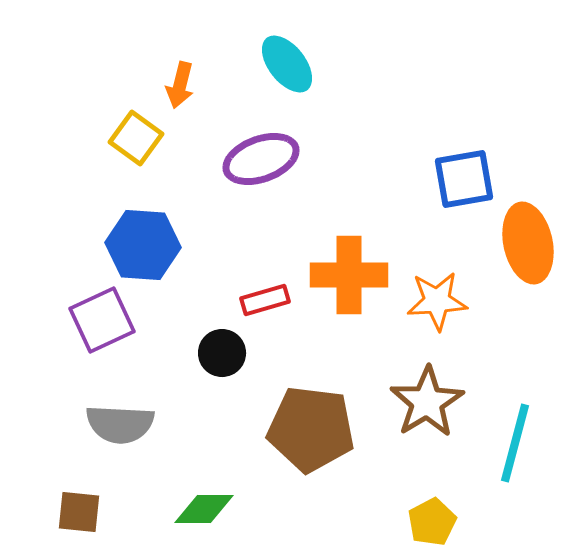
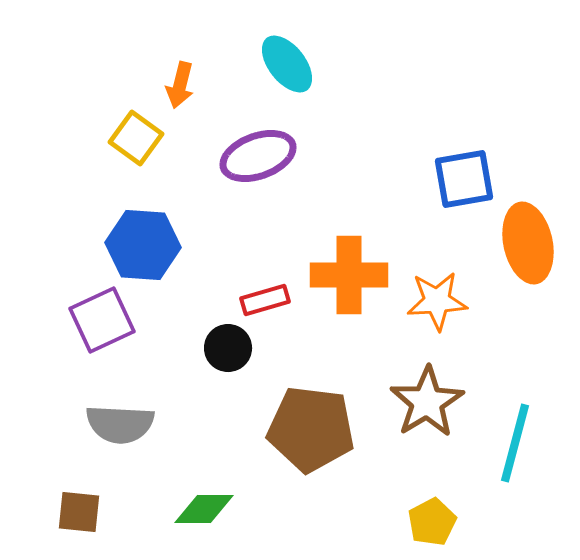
purple ellipse: moved 3 px left, 3 px up
black circle: moved 6 px right, 5 px up
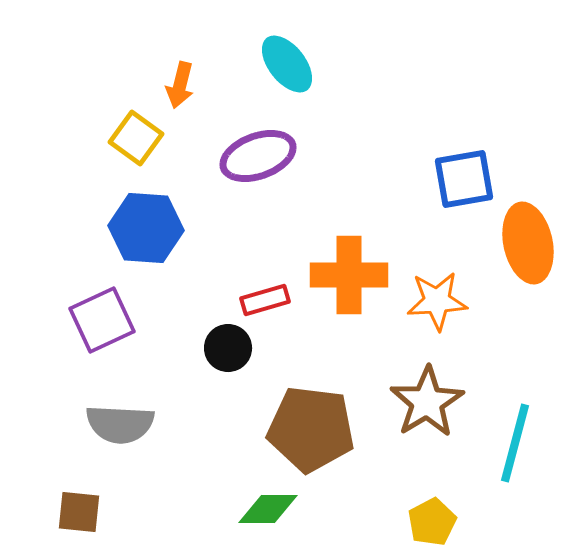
blue hexagon: moved 3 px right, 17 px up
green diamond: moved 64 px right
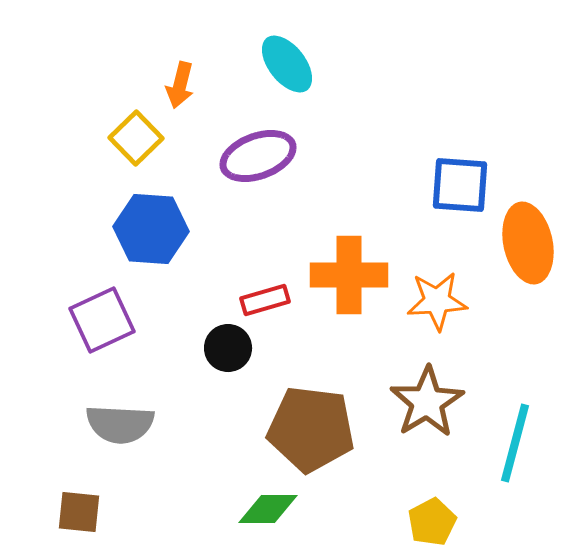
yellow square: rotated 10 degrees clockwise
blue square: moved 4 px left, 6 px down; rotated 14 degrees clockwise
blue hexagon: moved 5 px right, 1 px down
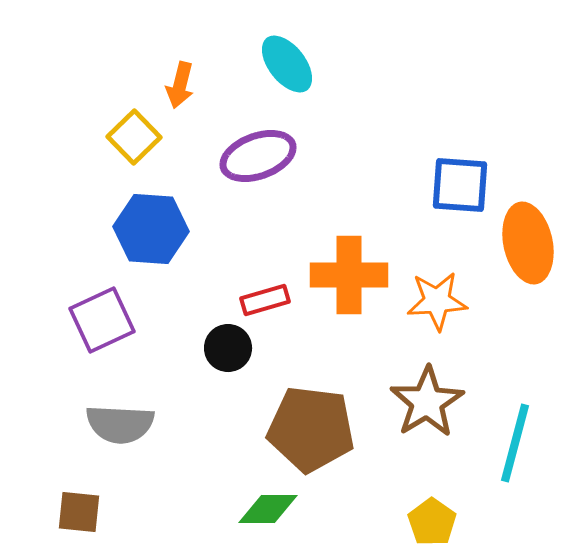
yellow square: moved 2 px left, 1 px up
yellow pentagon: rotated 9 degrees counterclockwise
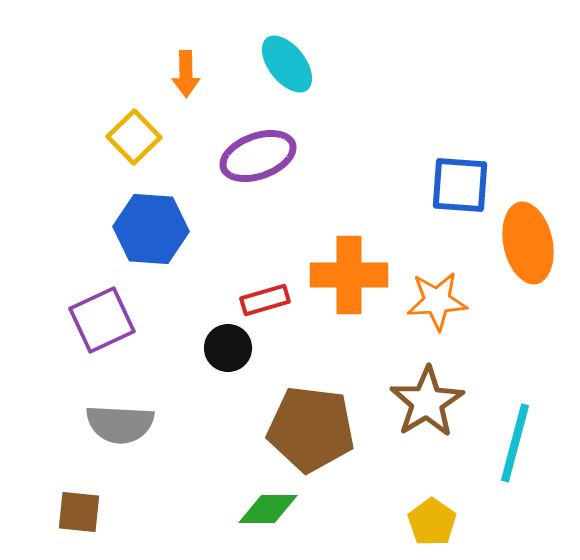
orange arrow: moved 6 px right, 11 px up; rotated 15 degrees counterclockwise
